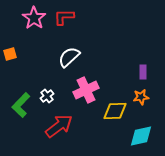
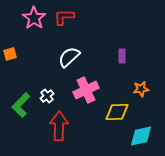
purple rectangle: moved 21 px left, 16 px up
orange star: moved 8 px up
yellow diamond: moved 2 px right, 1 px down
red arrow: rotated 52 degrees counterclockwise
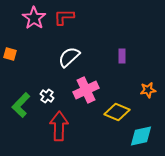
orange square: rotated 32 degrees clockwise
orange star: moved 7 px right, 1 px down
white cross: rotated 16 degrees counterclockwise
yellow diamond: rotated 25 degrees clockwise
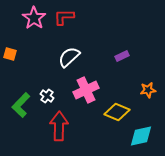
purple rectangle: rotated 64 degrees clockwise
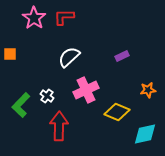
orange square: rotated 16 degrees counterclockwise
cyan diamond: moved 4 px right, 2 px up
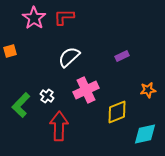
orange square: moved 3 px up; rotated 16 degrees counterclockwise
yellow diamond: rotated 45 degrees counterclockwise
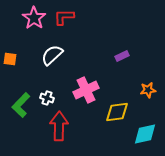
orange square: moved 8 px down; rotated 24 degrees clockwise
white semicircle: moved 17 px left, 2 px up
white cross: moved 2 px down; rotated 16 degrees counterclockwise
yellow diamond: rotated 15 degrees clockwise
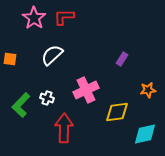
purple rectangle: moved 3 px down; rotated 32 degrees counterclockwise
red arrow: moved 5 px right, 2 px down
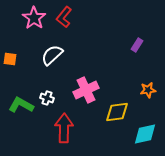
red L-shape: rotated 50 degrees counterclockwise
purple rectangle: moved 15 px right, 14 px up
green L-shape: rotated 75 degrees clockwise
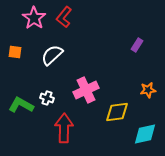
orange square: moved 5 px right, 7 px up
